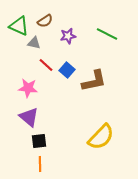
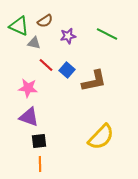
purple triangle: rotated 20 degrees counterclockwise
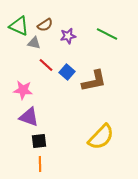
brown semicircle: moved 4 px down
blue square: moved 2 px down
pink star: moved 5 px left, 2 px down
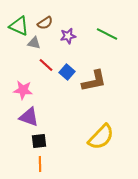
brown semicircle: moved 2 px up
